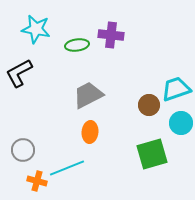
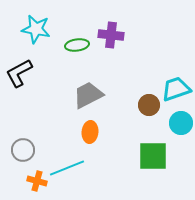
green square: moved 1 px right, 2 px down; rotated 16 degrees clockwise
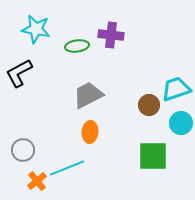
green ellipse: moved 1 px down
orange cross: rotated 36 degrees clockwise
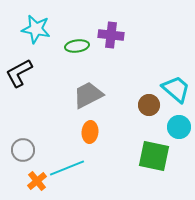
cyan trapezoid: rotated 60 degrees clockwise
cyan circle: moved 2 px left, 4 px down
green square: moved 1 px right; rotated 12 degrees clockwise
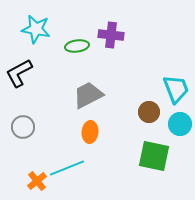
cyan trapezoid: rotated 28 degrees clockwise
brown circle: moved 7 px down
cyan circle: moved 1 px right, 3 px up
gray circle: moved 23 px up
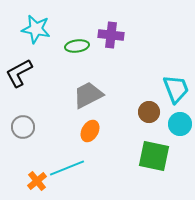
orange ellipse: moved 1 px up; rotated 25 degrees clockwise
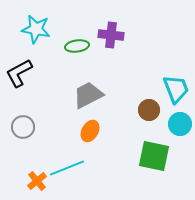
brown circle: moved 2 px up
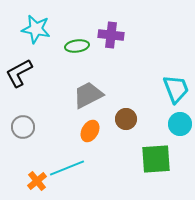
brown circle: moved 23 px left, 9 px down
green square: moved 2 px right, 3 px down; rotated 16 degrees counterclockwise
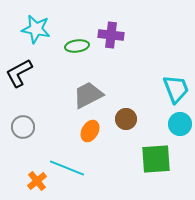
cyan line: rotated 44 degrees clockwise
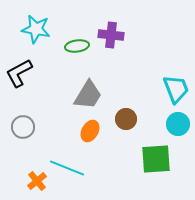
gray trapezoid: rotated 148 degrees clockwise
cyan circle: moved 2 px left
